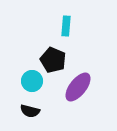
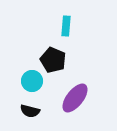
purple ellipse: moved 3 px left, 11 px down
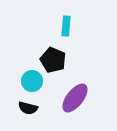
black semicircle: moved 2 px left, 3 px up
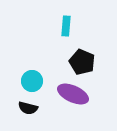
black pentagon: moved 29 px right, 2 px down
purple ellipse: moved 2 px left, 4 px up; rotated 76 degrees clockwise
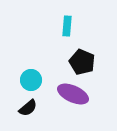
cyan rectangle: moved 1 px right
cyan circle: moved 1 px left, 1 px up
black semicircle: rotated 54 degrees counterclockwise
